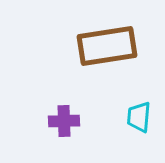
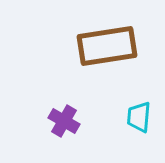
purple cross: rotated 32 degrees clockwise
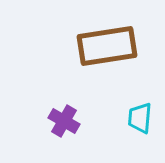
cyan trapezoid: moved 1 px right, 1 px down
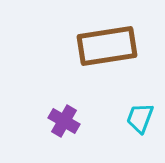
cyan trapezoid: rotated 16 degrees clockwise
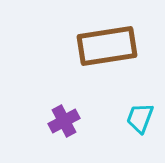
purple cross: rotated 32 degrees clockwise
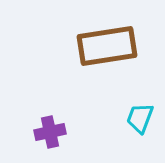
purple cross: moved 14 px left, 11 px down; rotated 16 degrees clockwise
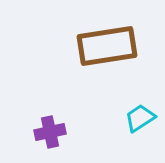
cyan trapezoid: rotated 36 degrees clockwise
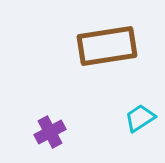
purple cross: rotated 16 degrees counterclockwise
